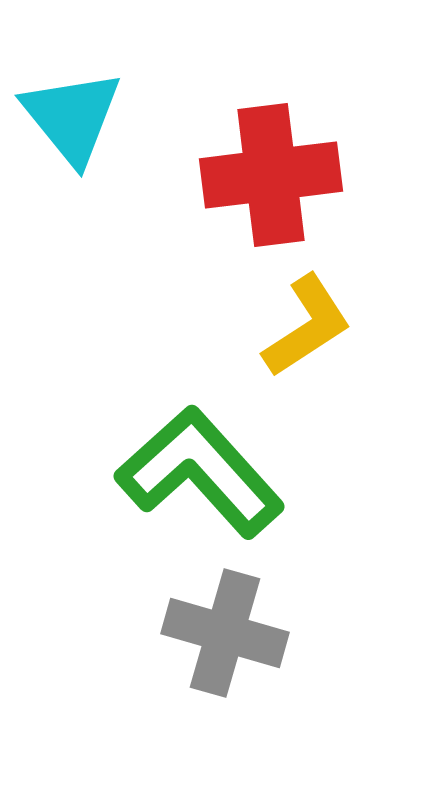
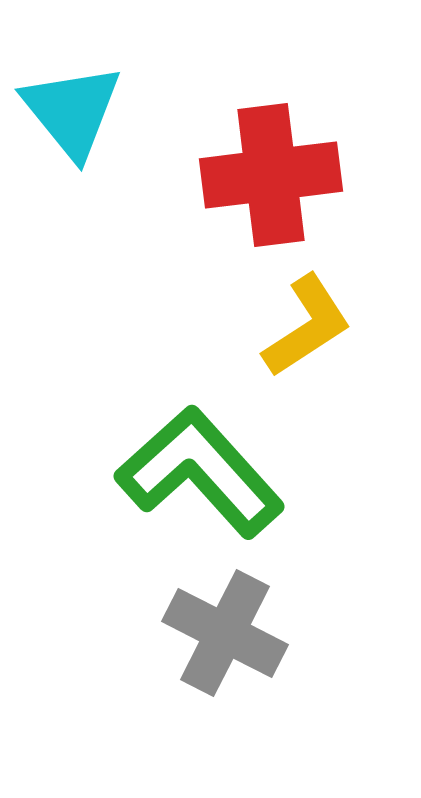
cyan triangle: moved 6 px up
gray cross: rotated 11 degrees clockwise
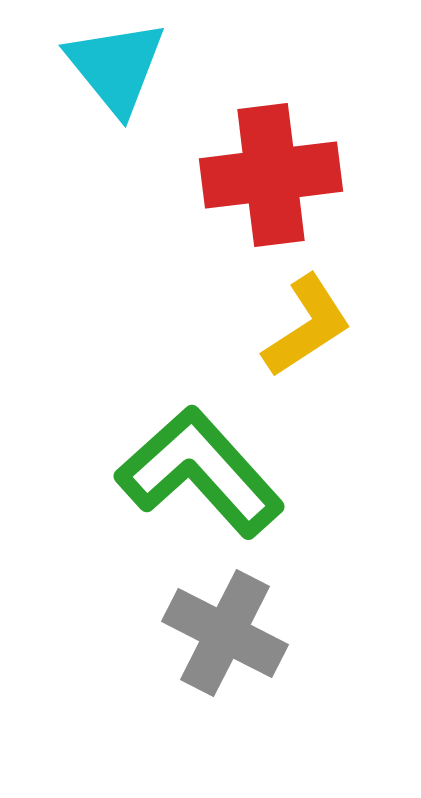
cyan triangle: moved 44 px right, 44 px up
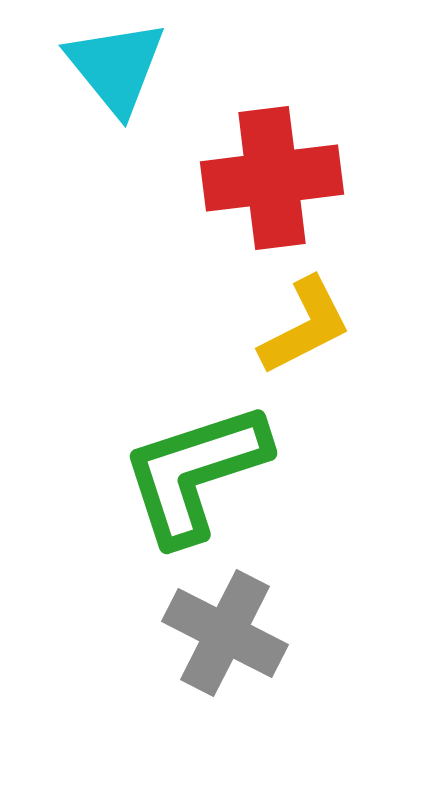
red cross: moved 1 px right, 3 px down
yellow L-shape: moved 2 px left; rotated 6 degrees clockwise
green L-shape: moved 5 px left, 1 px down; rotated 66 degrees counterclockwise
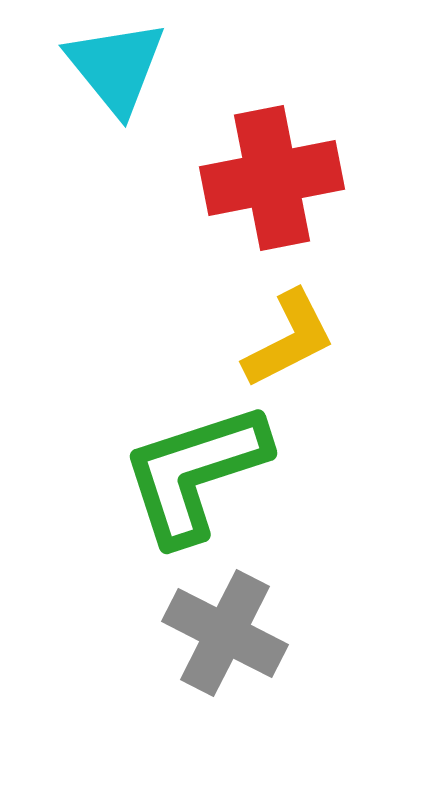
red cross: rotated 4 degrees counterclockwise
yellow L-shape: moved 16 px left, 13 px down
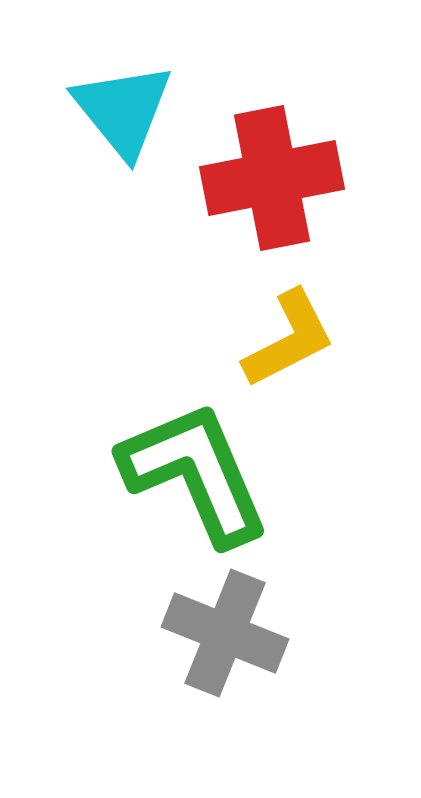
cyan triangle: moved 7 px right, 43 px down
green L-shape: rotated 85 degrees clockwise
gray cross: rotated 5 degrees counterclockwise
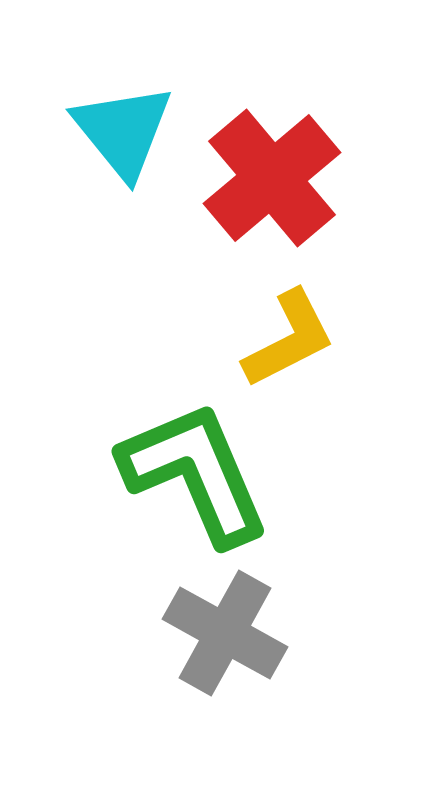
cyan triangle: moved 21 px down
red cross: rotated 29 degrees counterclockwise
gray cross: rotated 7 degrees clockwise
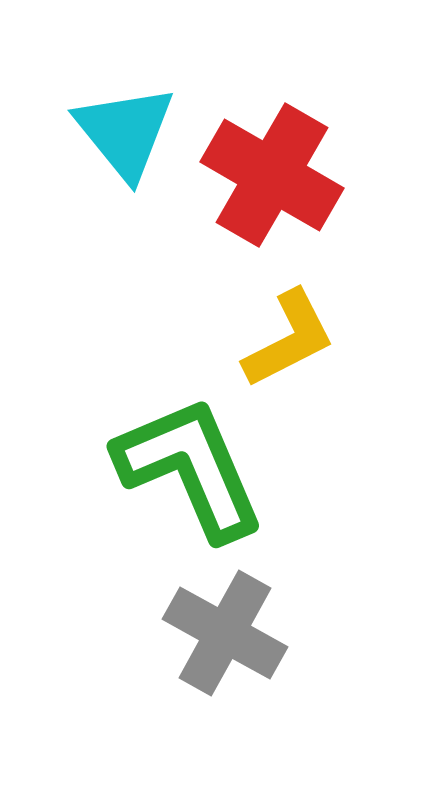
cyan triangle: moved 2 px right, 1 px down
red cross: moved 3 px up; rotated 20 degrees counterclockwise
green L-shape: moved 5 px left, 5 px up
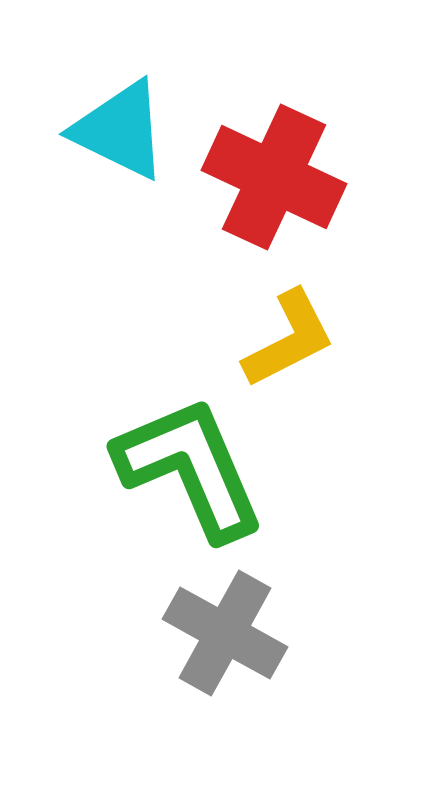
cyan triangle: moved 5 px left, 2 px up; rotated 25 degrees counterclockwise
red cross: moved 2 px right, 2 px down; rotated 5 degrees counterclockwise
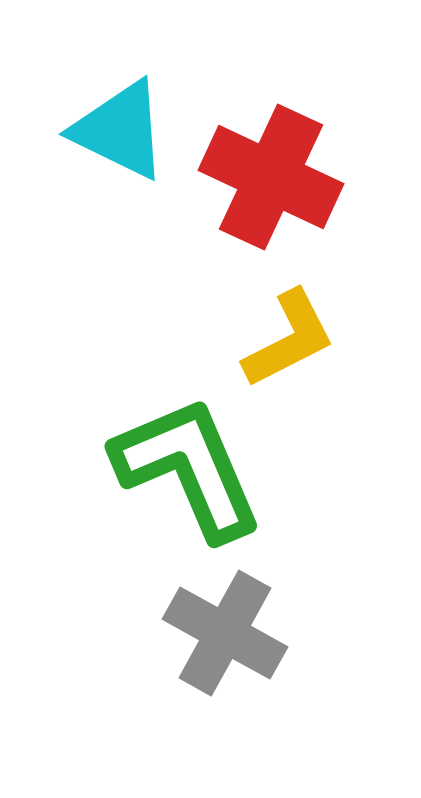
red cross: moved 3 px left
green L-shape: moved 2 px left
